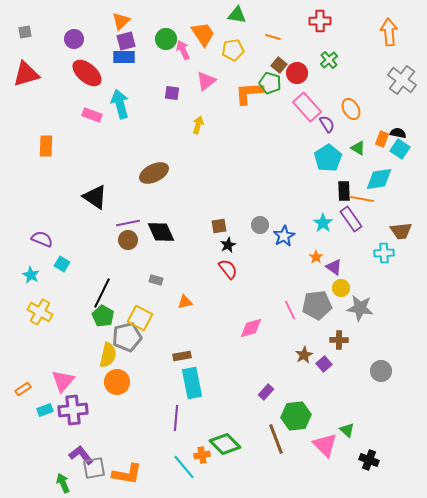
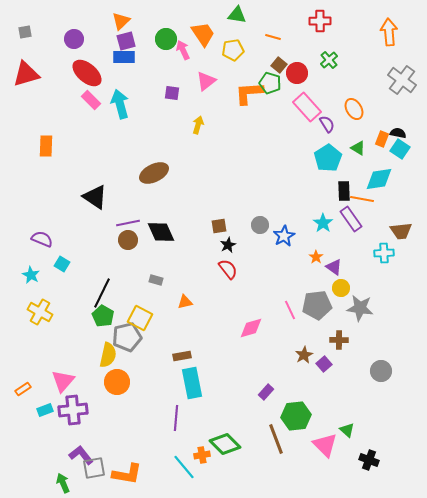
orange ellipse at (351, 109): moved 3 px right
pink rectangle at (92, 115): moved 1 px left, 15 px up; rotated 24 degrees clockwise
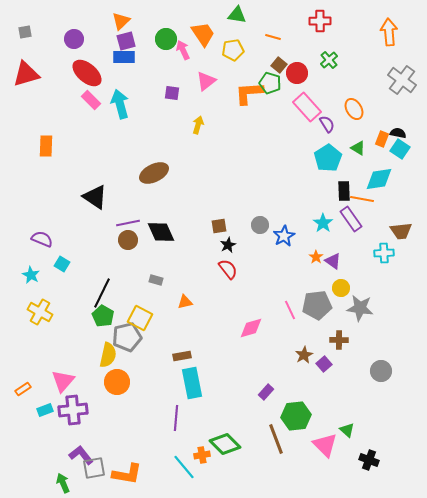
purple triangle at (334, 267): moved 1 px left, 6 px up
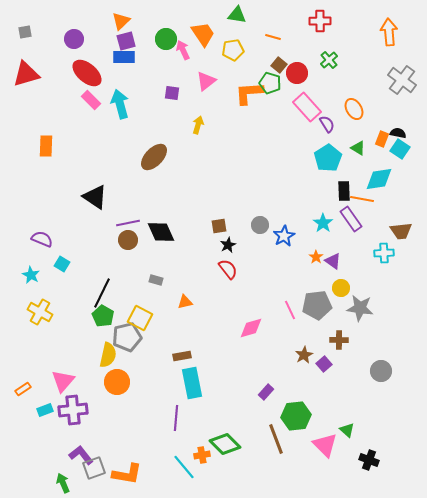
brown ellipse at (154, 173): moved 16 px up; rotated 20 degrees counterclockwise
gray square at (94, 468): rotated 10 degrees counterclockwise
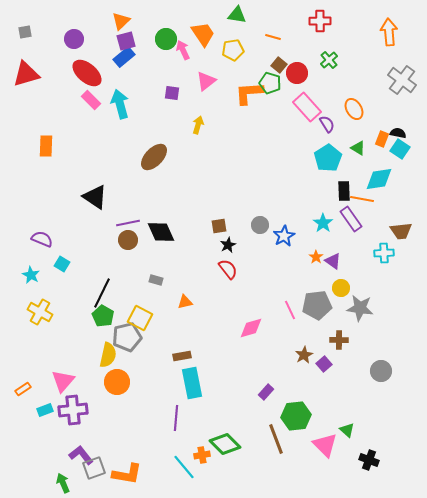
blue rectangle at (124, 57): rotated 40 degrees counterclockwise
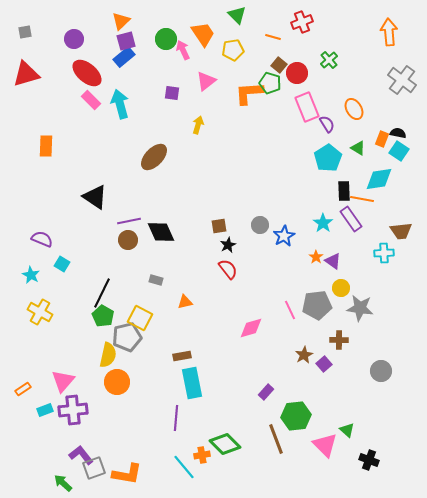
green triangle at (237, 15): rotated 36 degrees clockwise
red cross at (320, 21): moved 18 px left, 1 px down; rotated 20 degrees counterclockwise
pink rectangle at (307, 107): rotated 20 degrees clockwise
cyan square at (400, 149): moved 1 px left, 2 px down
purple line at (128, 223): moved 1 px right, 2 px up
green arrow at (63, 483): rotated 24 degrees counterclockwise
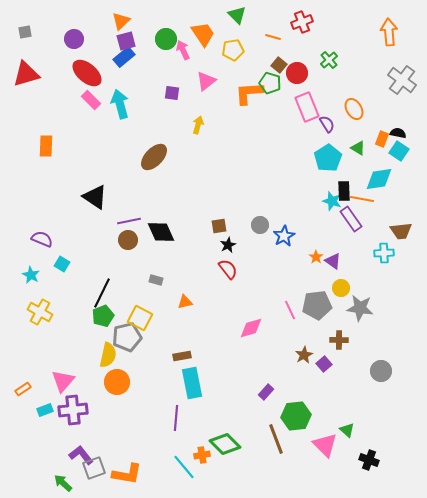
cyan star at (323, 223): moved 9 px right, 22 px up; rotated 18 degrees counterclockwise
green pentagon at (103, 316): rotated 20 degrees clockwise
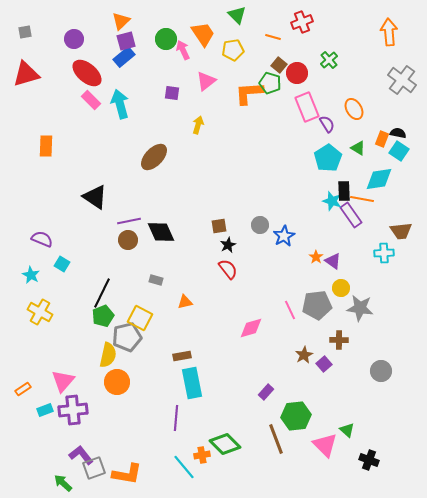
purple rectangle at (351, 219): moved 4 px up
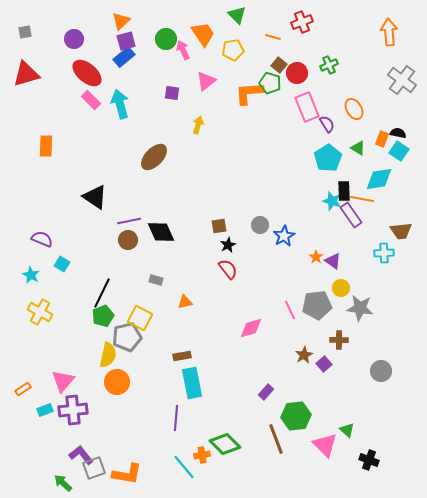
green cross at (329, 60): moved 5 px down; rotated 18 degrees clockwise
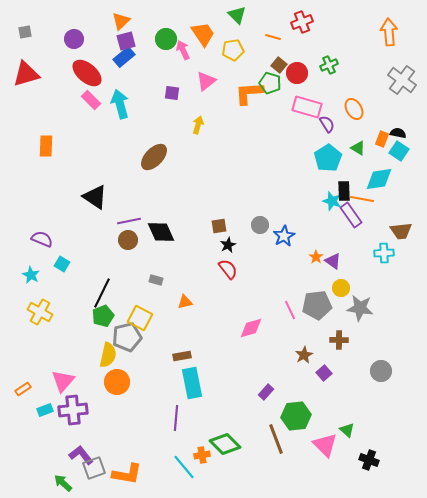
pink rectangle at (307, 107): rotated 52 degrees counterclockwise
purple square at (324, 364): moved 9 px down
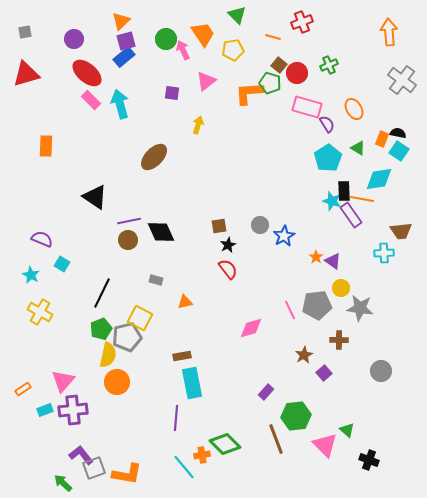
green pentagon at (103, 316): moved 2 px left, 13 px down
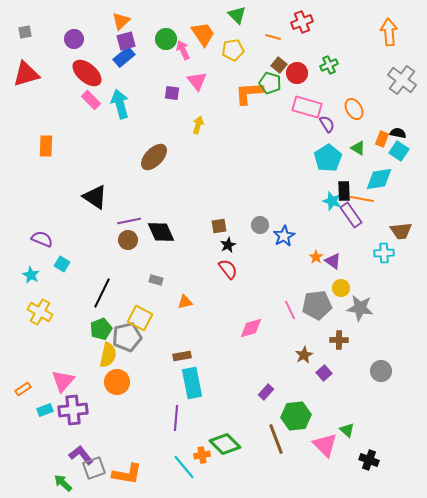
pink triangle at (206, 81): moved 9 px left; rotated 30 degrees counterclockwise
